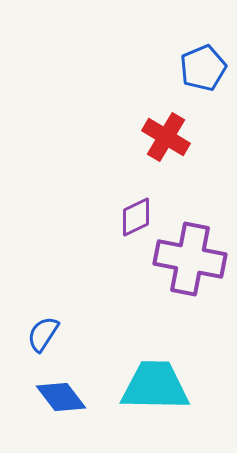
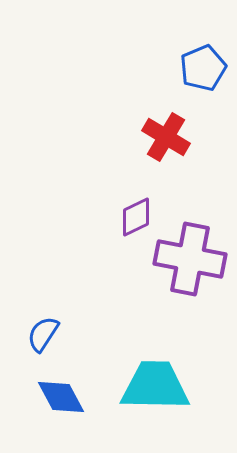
blue diamond: rotated 9 degrees clockwise
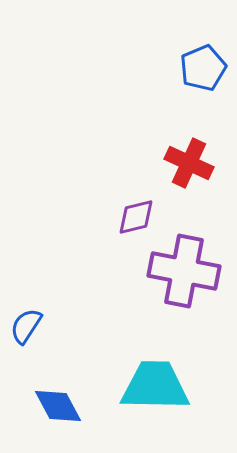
red cross: moved 23 px right, 26 px down; rotated 6 degrees counterclockwise
purple diamond: rotated 12 degrees clockwise
purple cross: moved 6 px left, 12 px down
blue semicircle: moved 17 px left, 8 px up
blue diamond: moved 3 px left, 9 px down
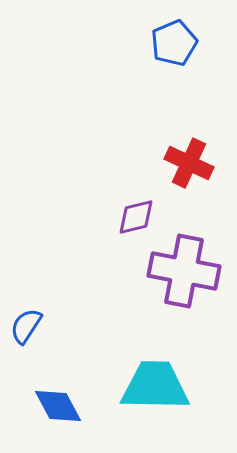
blue pentagon: moved 29 px left, 25 px up
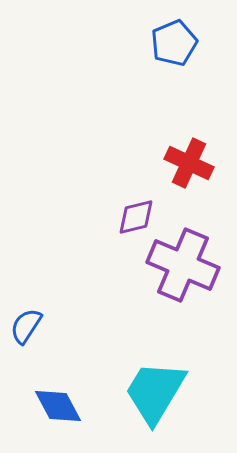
purple cross: moved 1 px left, 6 px up; rotated 12 degrees clockwise
cyan trapezoid: moved 6 px down; rotated 60 degrees counterclockwise
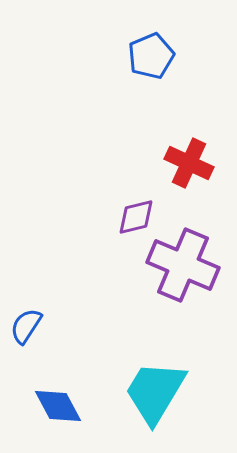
blue pentagon: moved 23 px left, 13 px down
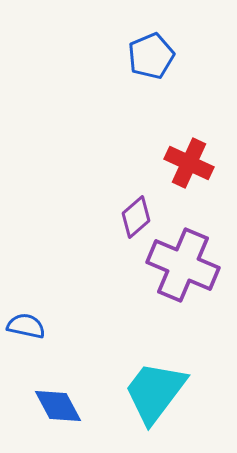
purple diamond: rotated 27 degrees counterclockwise
blue semicircle: rotated 69 degrees clockwise
cyan trapezoid: rotated 6 degrees clockwise
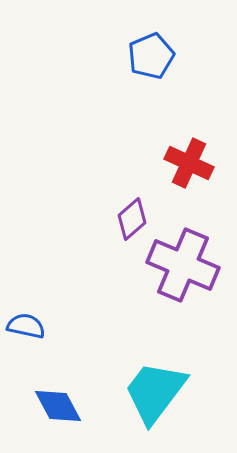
purple diamond: moved 4 px left, 2 px down
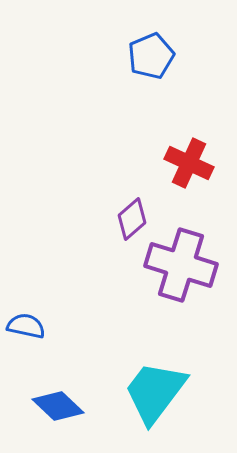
purple cross: moved 2 px left; rotated 6 degrees counterclockwise
blue diamond: rotated 18 degrees counterclockwise
